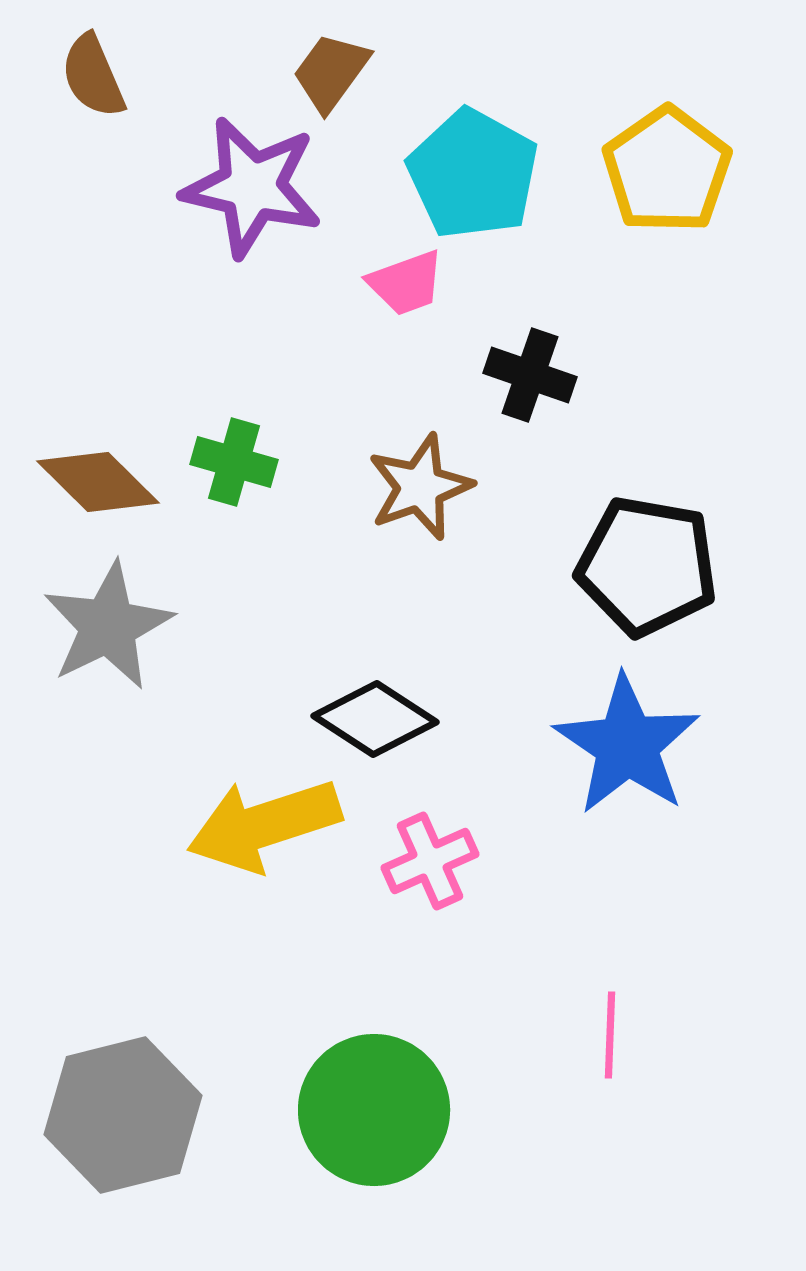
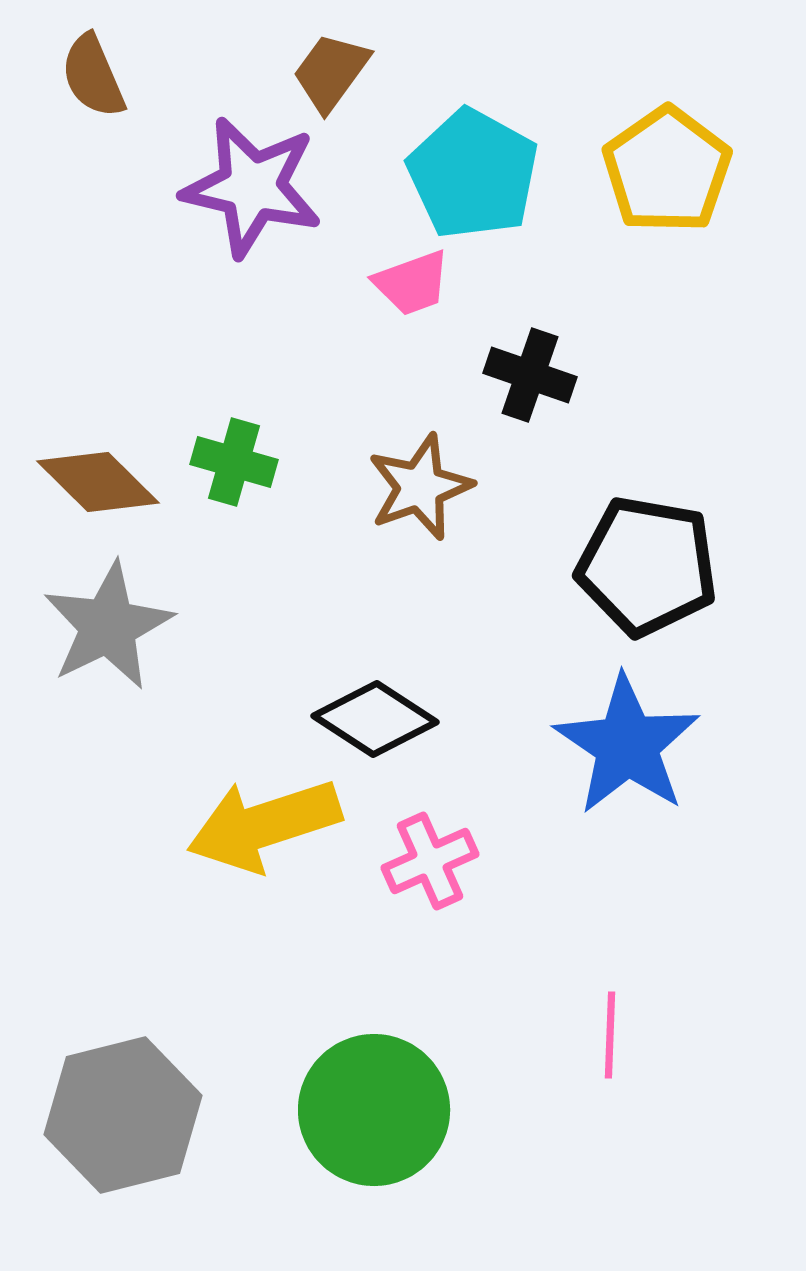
pink trapezoid: moved 6 px right
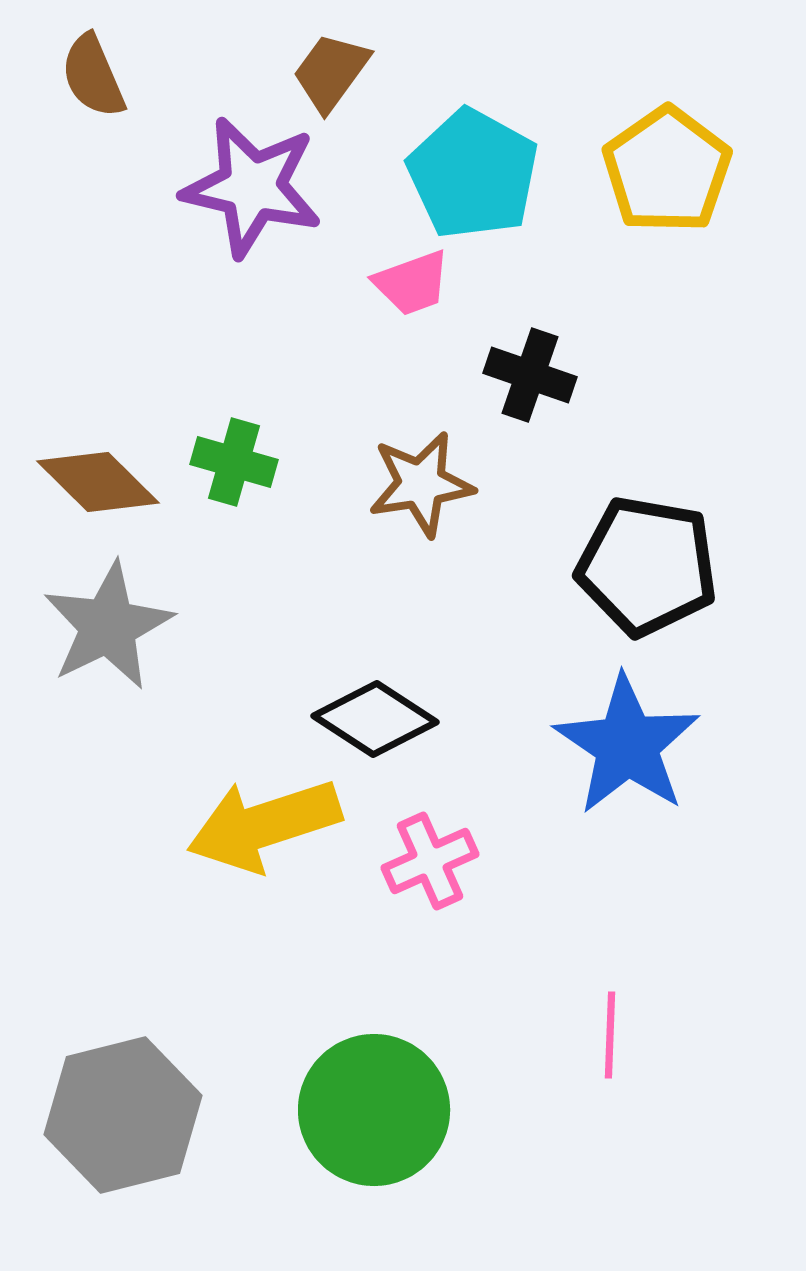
brown star: moved 1 px right, 3 px up; rotated 11 degrees clockwise
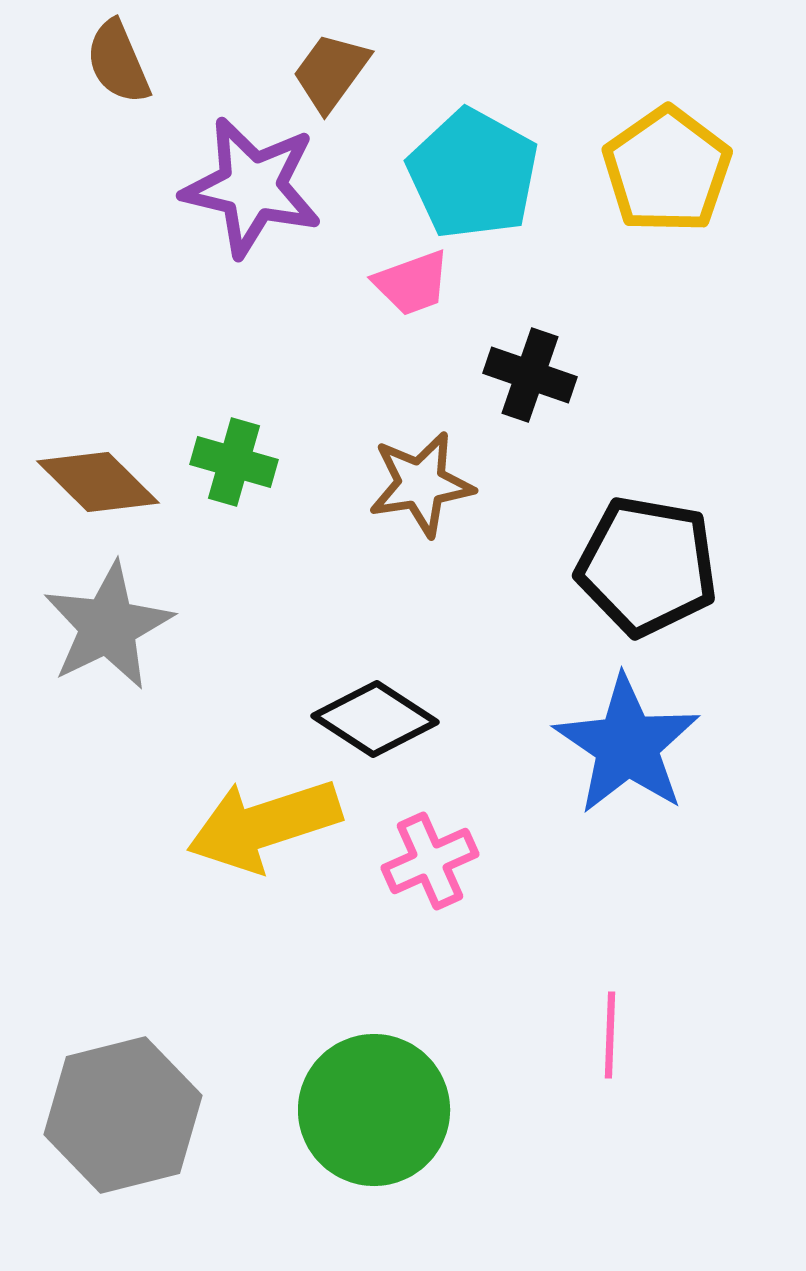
brown semicircle: moved 25 px right, 14 px up
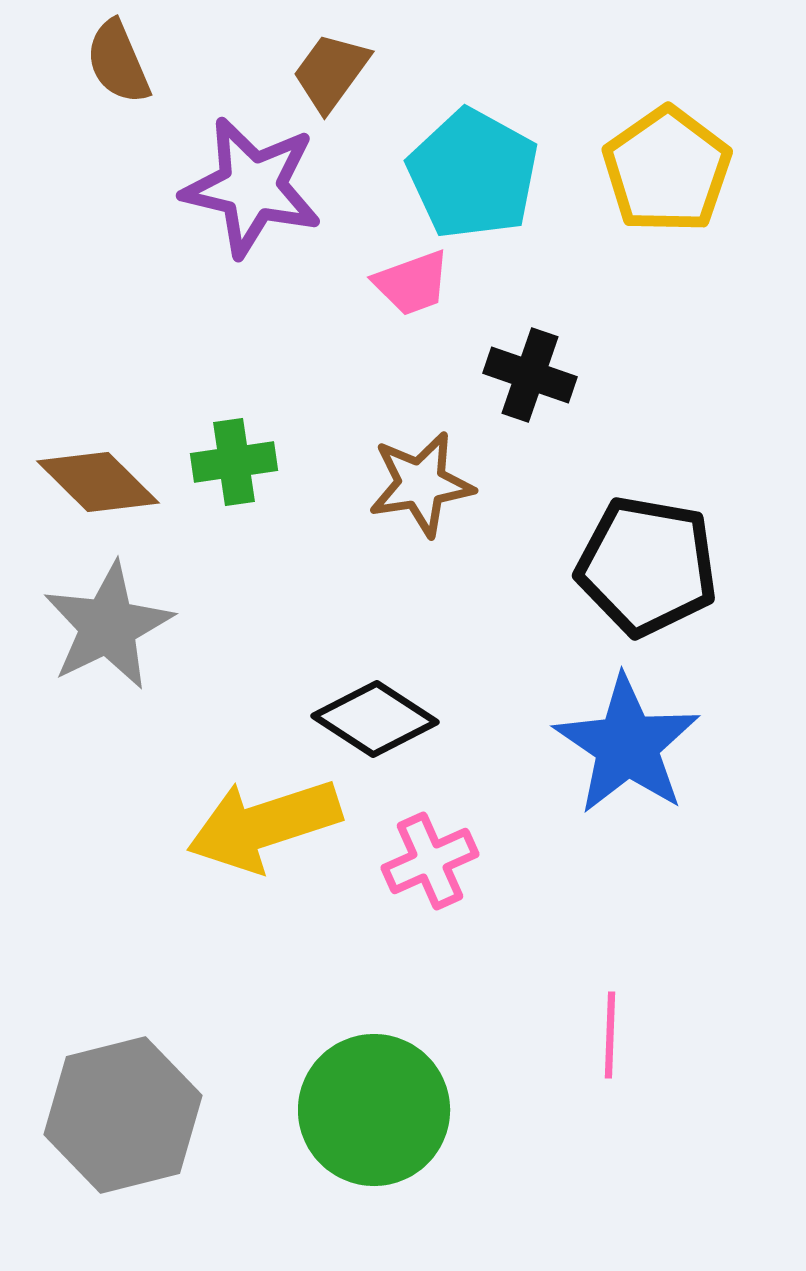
green cross: rotated 24 degrees counterclockwise
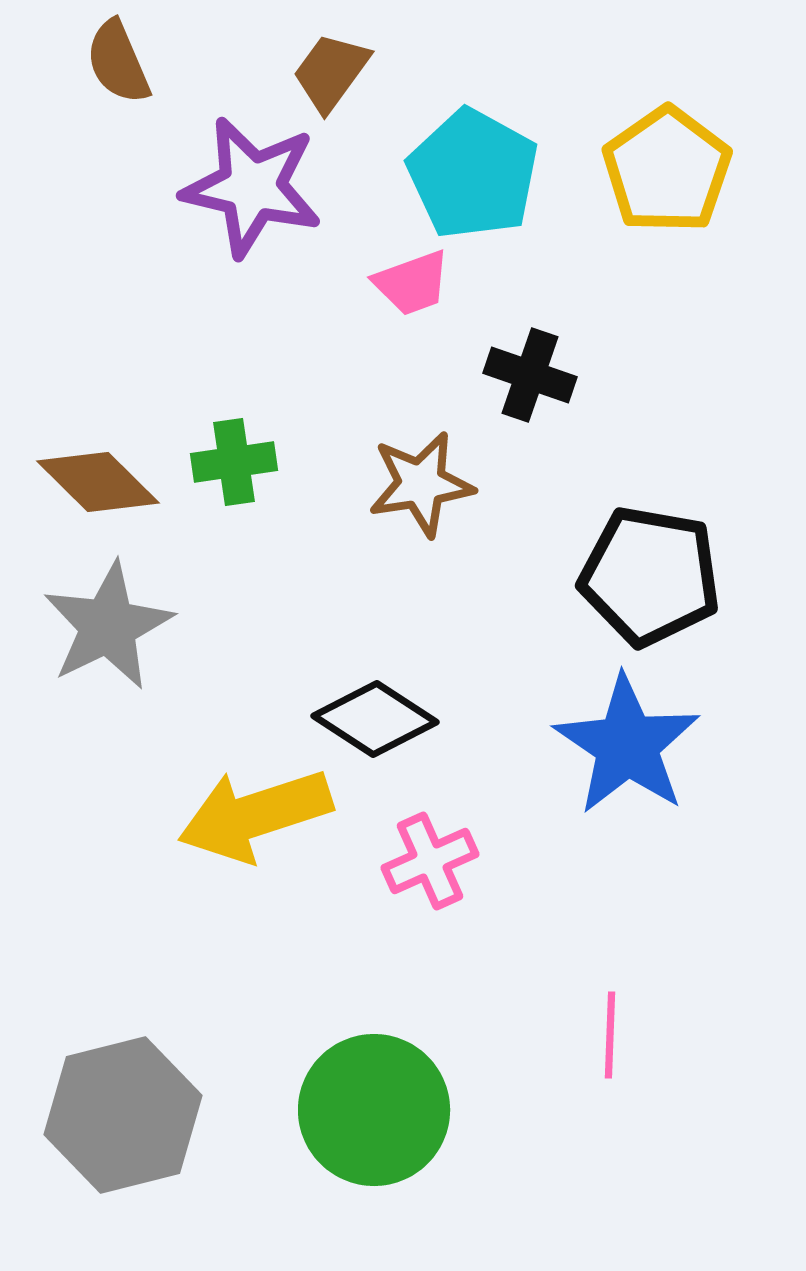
black pentagon: moved 3 px right, 10 px down
yellow arrow: moved 9 px left, 10 px up
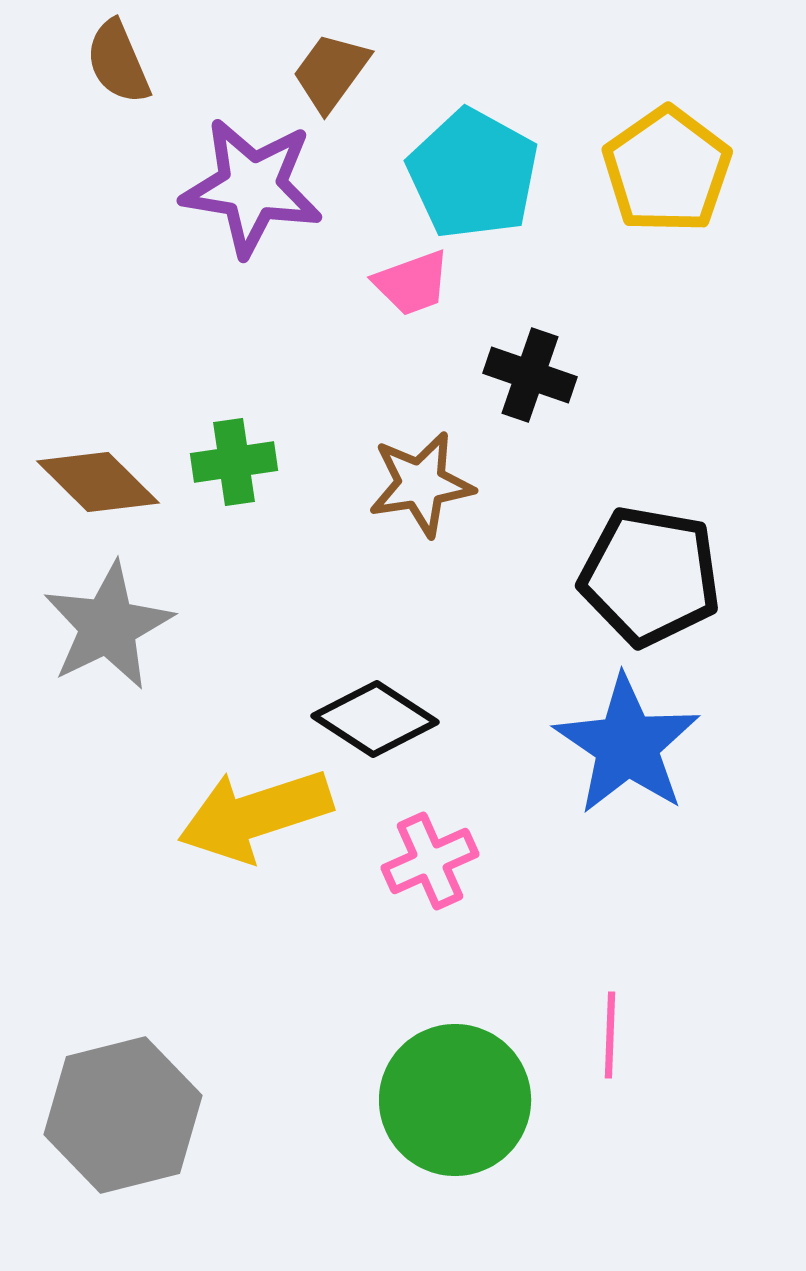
purple star: rotated 4 degrees counterclockwise
green circle: moved 81 px right, 10 px up
